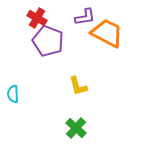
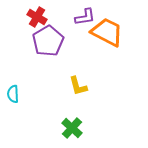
red cross: moved 1 px up
orange trapezoid: moved 1 px up
purple pentagon: rotated 20 degrees clockwise
green cross: moved 4 px left
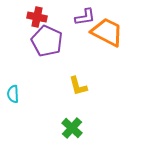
red cross: rotated 18 degrees counterclockwise
purple pentagon: moved 1 px left; rotated 16 degrees counterclockwise
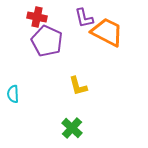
purple L-shape: moved 1 px left, 1 px down; rotated 85 degrees clockwise
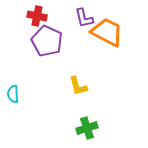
red cross: moved 1 px up
green cross: moved 15 px right; rotated 30 degrees clockwise
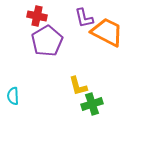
purple pentagon: rotated 16 degrees clockwise
cyan semicircle: moved 2 px down
green cross: moved 5 px right, 24 px up
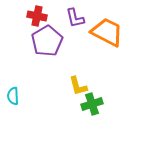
purple L-shape: moved 9 px left
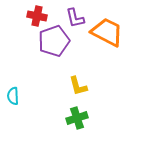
purple pentagon: moved 7 px right; rotated 12 degrees clockwise
green cross: moved 15 px left, 14 px down
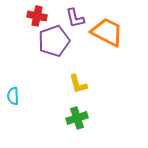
yellow L-shape: moved 2 px up
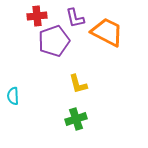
red cross: rotated 18 degrees counterclockwise
green cross: moved 1 px left, 1 px down
